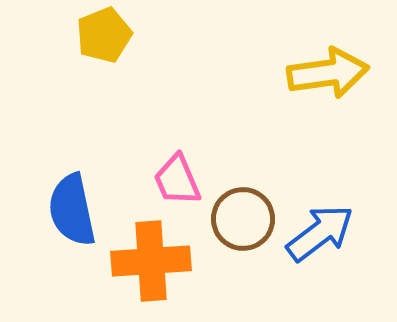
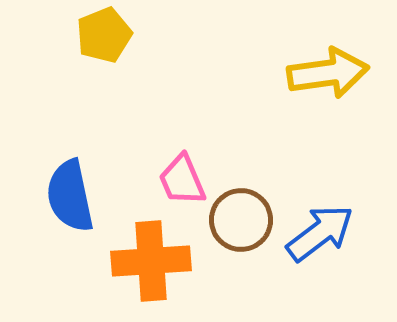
pink trapezoid: moved 5 px right
blue semicircle: moved 2 px left, 14 px up
brown circle: moved 2 px left, 1 px down
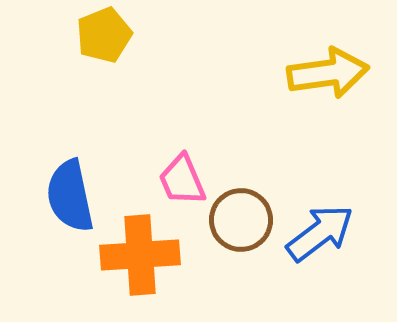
orange cross: moved 11 px left, 6 px up
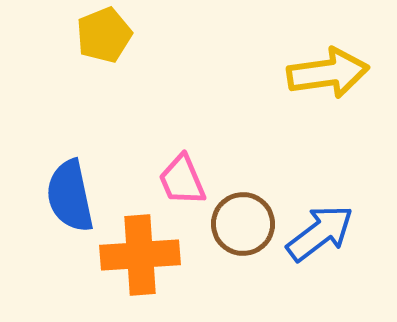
brown circle: moved 2 px right, 4 px down
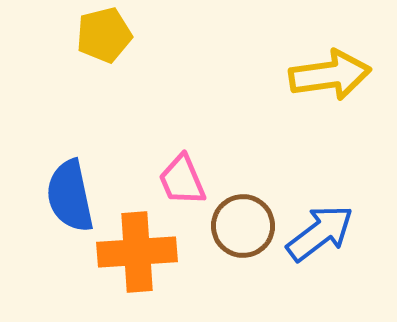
yellow pentagon: rotated 8 degrees clockwise
yellow arrow: moved 2 px right, 2 px down
brown circle: moved 2 px down
orange cross: moved 3 px left, 3 px up
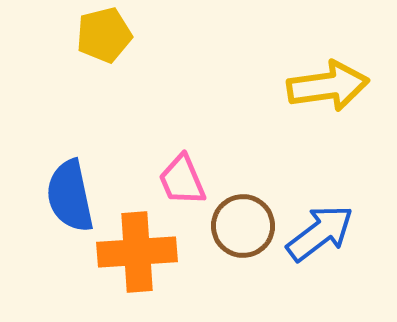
yellow arrow: moved 2 px left, 11 px down
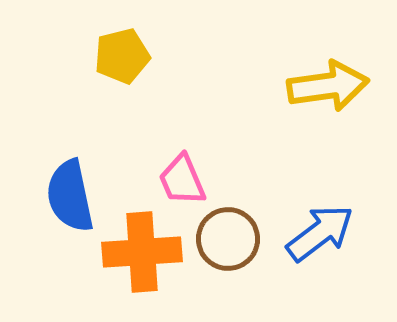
yellow pentagon: moved 18 px right, 21 px down
brown circle: moved 15 px left, 13 px down
orange cross: moved 5 px right
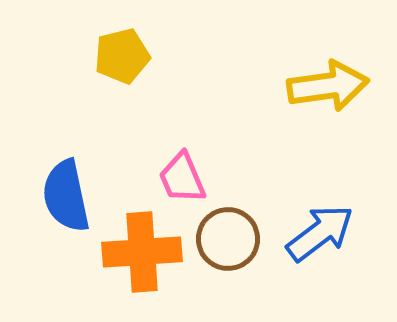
pink trapezoid: moved 2 px up
blue semicircle: moved 4 px left
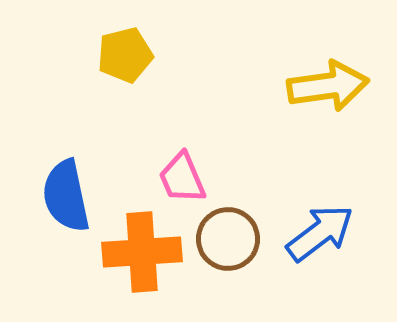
yellow pentagon: moved 3 px right, 1 px up
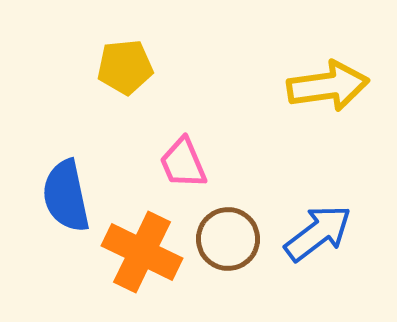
yellow pentagon: moved 12 px down; rotated 8 degrees clockwise
pink trapezoid: moved 1 px right, 15 px up
blue arrow: moved 2 px left
orange cross: rotated 30 degrees clockwise
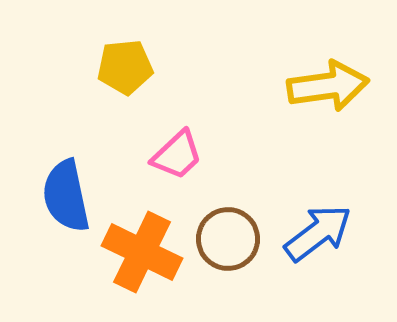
pink trapezoid: moved 6 px left, 8 px up; rotated 110 degrees counterclockwise
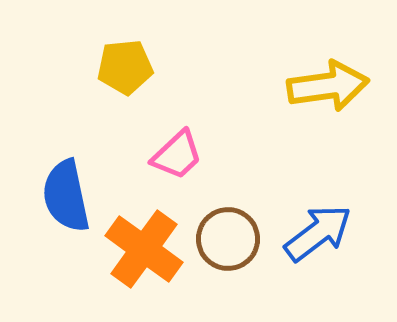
orange cross: moved 2 px right, 3 px up; rotated 10 degrees clockwise
